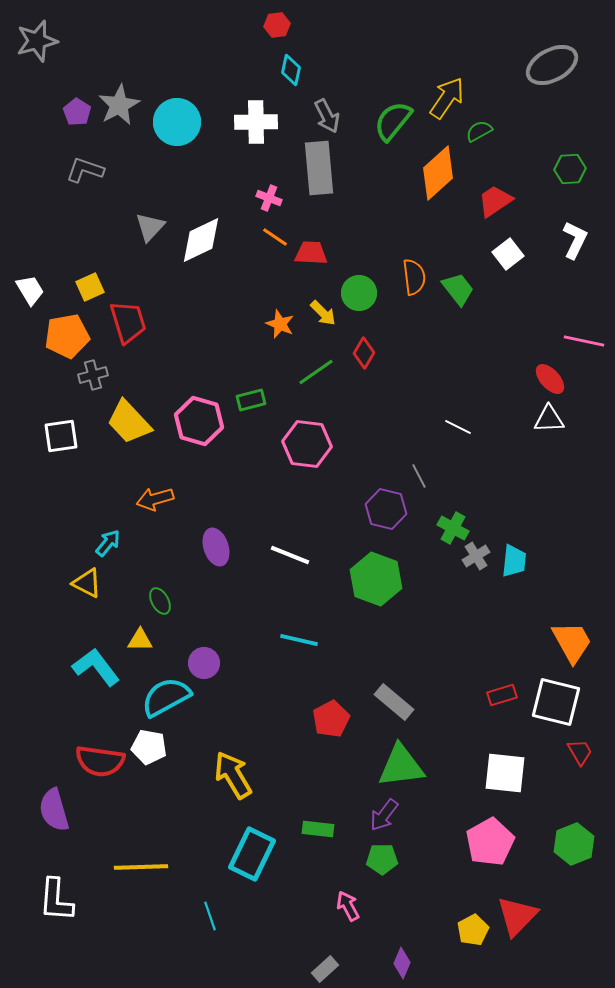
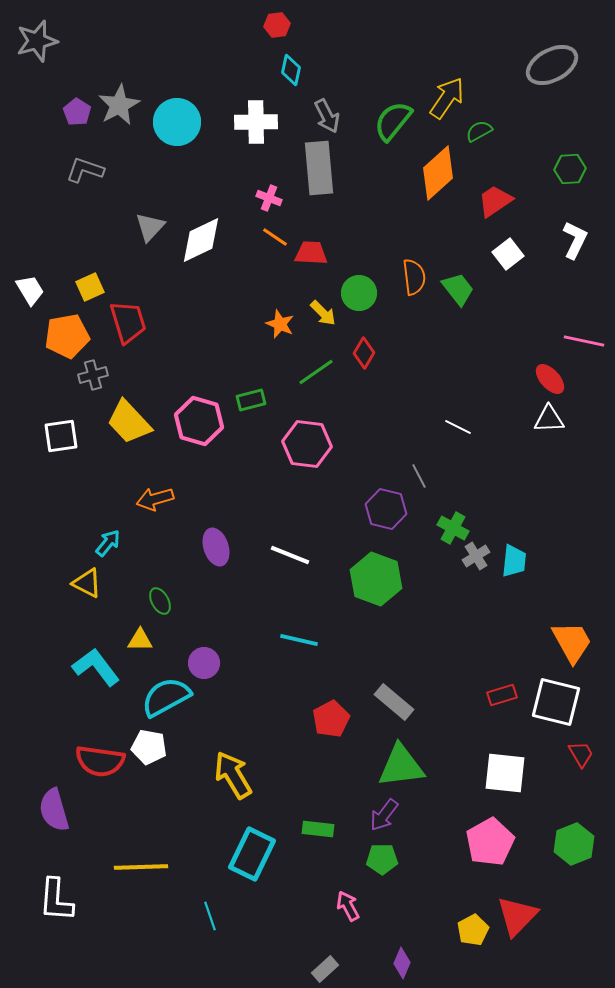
red trapezoid at (580, 752): moved 1 px right, 2 px down
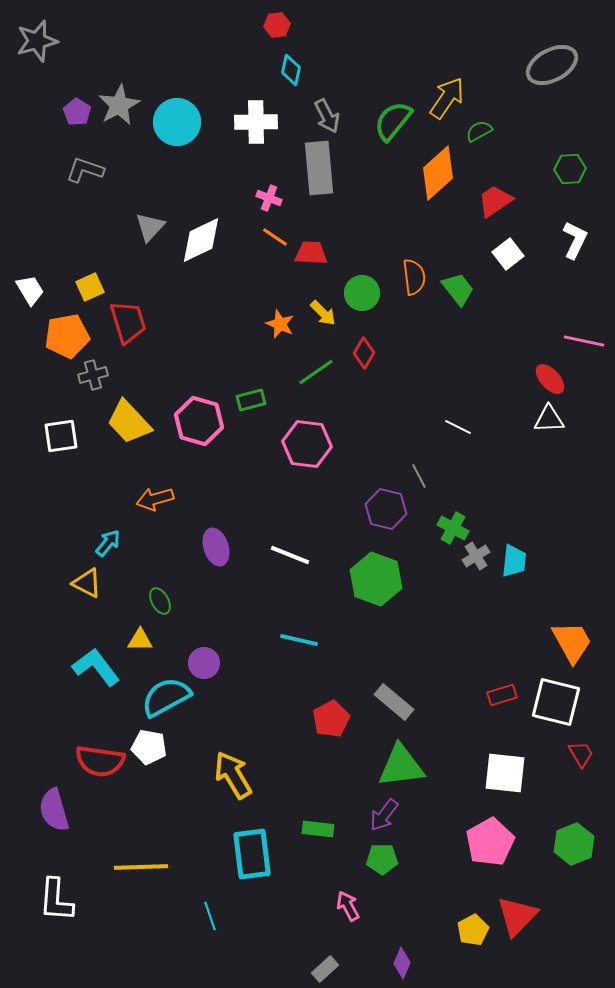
green circle at (359, 293): moved 3 px right
cyan rectangle at (252, 854): rotated 33 degrees counterclockwise
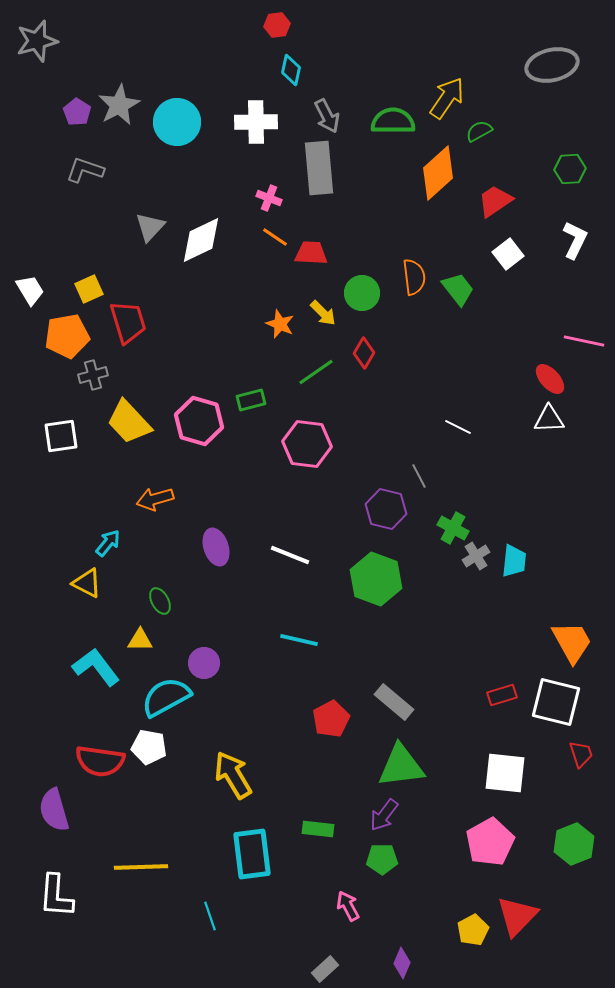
gray ellipse at (552, 65): rotated 15 degrees clockwise
green semicircle at (393, 121): rotated 51 degrees clockwise
yellow square at (90, 287): moved 1 px left, 2 px down
red trapezoid at (581, 754): rotated 12 degrees clockwise
white L-shape at (56, 900): moved 4 px up
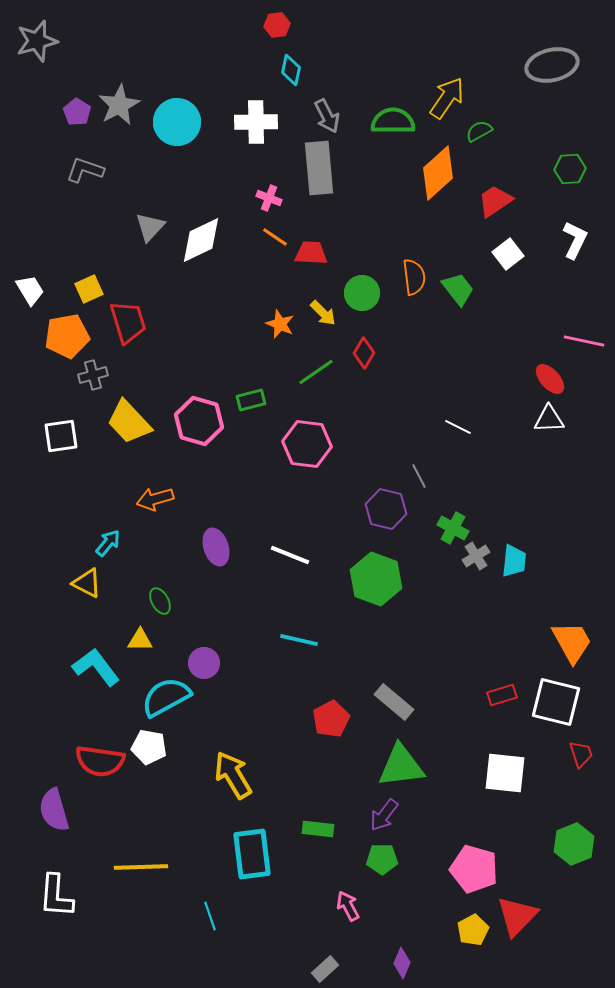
pink pentagon at (490, 842): moved 16 px left, 27 px down; rotated 27 degrees counterclockwise
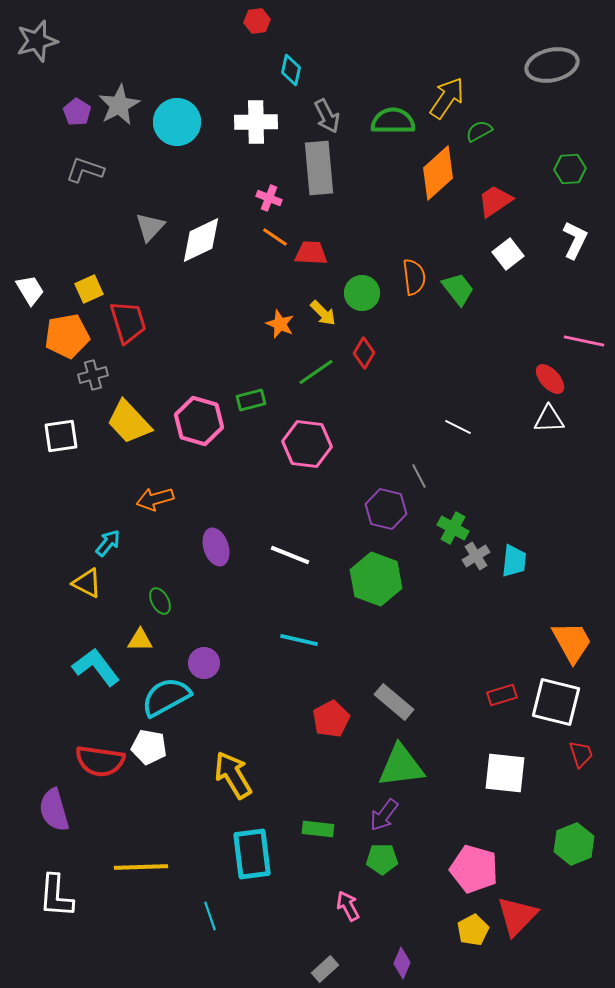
red hexagon at (277, 25): moved 20 px left, 4 px up
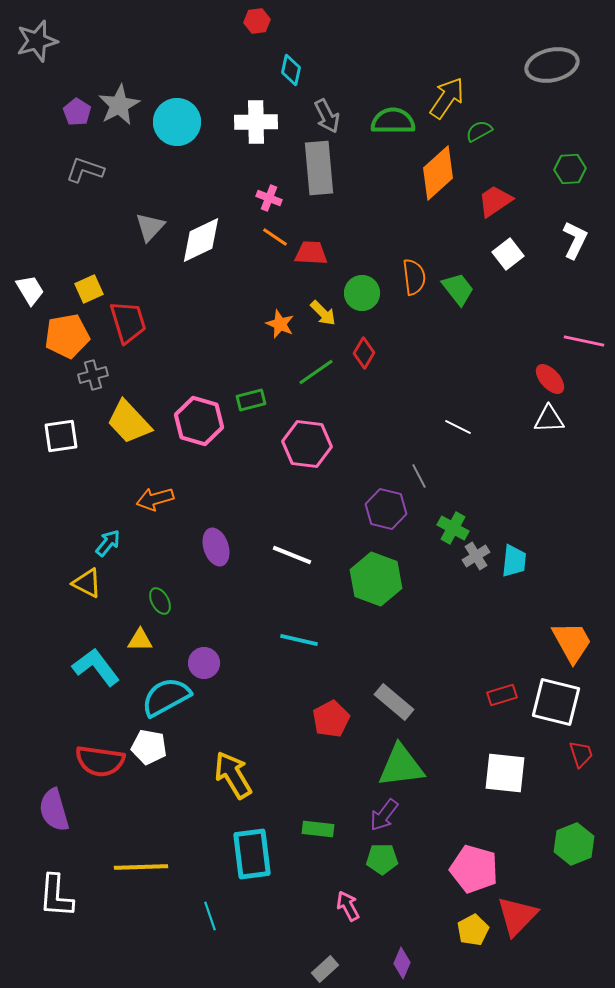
white line at (290, 555): moved 2 px right
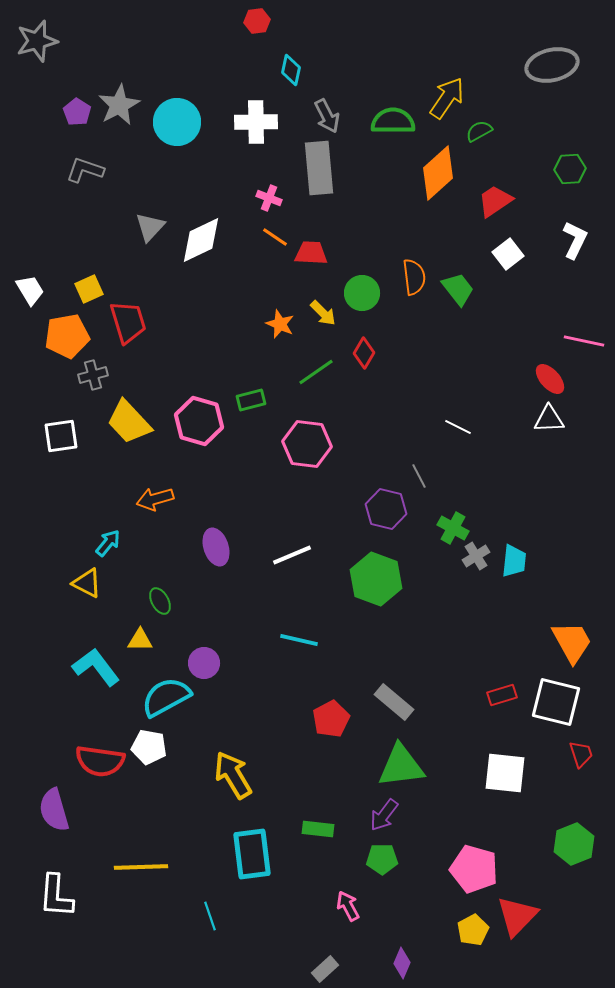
white line at (292, 555): rotated 45 degrees counterclockwise
